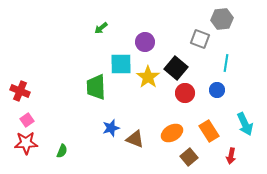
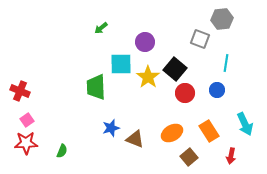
black square: moved 1 px left, 1 px down
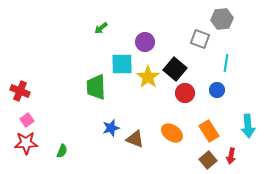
cyan square: moved 1 px right
cyan arrow: moved 3 px right, 2 px down; rotated 20 degrees clockwise
orange ellipse: rotated 65 degrees clockwise
brown square: moved 19 px right, 3 px down
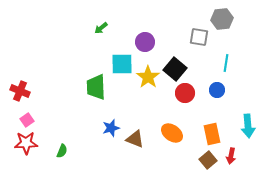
gray square: moved 1 px left, 2 px up; rotated 12 degrees counterclockwise
orange rectangle: moved 3 px right, 3 px down; rotated 20 degrees clockwise
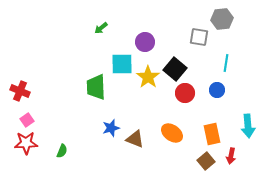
brown square: moved 2 px left, 1 px down
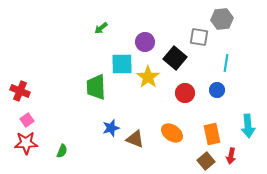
black square: moved 11 px up
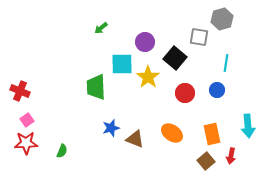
gray hexagon: rotated 10 degrees counterclockwise
